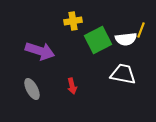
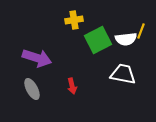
yellow cross: moved 1 px right, 1 px up
yellow line: moved 1 px down
purple arrow: moved 3 px left, 7 px down
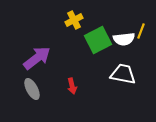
yellow cross: rotated 18 degrees counterclockwise
white semicircle: moved 2 px left
purple arrow: rotated 56 degrees counterclockwise
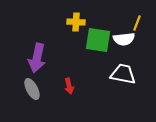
yellow cross: moved 2 px right, 2 px down; rotated 30 degrees clockwise
yellow line: moved 4 px left, 8 px up
green square: rotated 36 degrees clockwise
purple arrow: rotated 140 degrees clockwise
red arrow: moved 3 px left
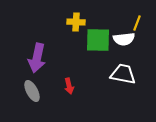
green square: rotated 8 degrees counterclockwise
gray ellipse: moved 2 px down
